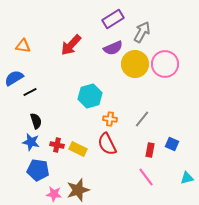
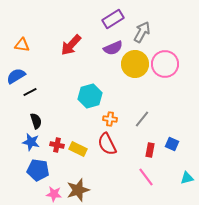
orange triangle: moved 1 px left, 1 px up
blue semicircle: moved 2 px right, 2 px up
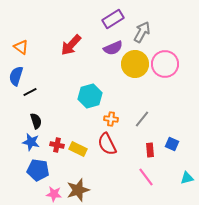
orange triangle: moved 1 px left, 2 px down; rotated 28 degrees clockwise
blue semicircle: rotated 42 degrees counterclockwise
orange cross: moved 1 px right
red rectangle: rotated 16 degrees counterclockwise
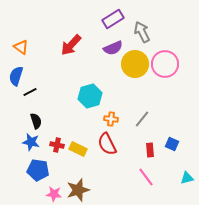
gray arrow: rotated 55 degrees counterclockwise
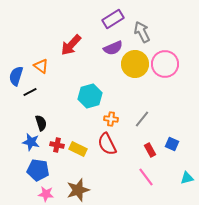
orange triangle: moved 20 px right, 19 px down
black semicircle: moved 5 px right, 2 px down
red rectangle: rotated 24 degrees counterclockwise
pink star: moved 8 px left
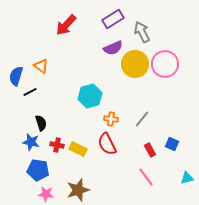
red arrow: moved 5 px left, 20 px up
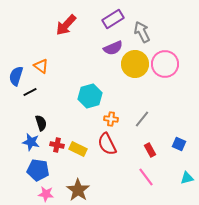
blue square: moved 7 px right
brown star: rotated 20 degrees counterclockwise
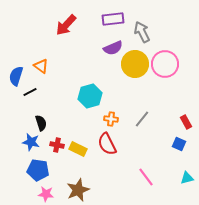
purple rectangle: rotated 25 degrees clockwise
red rectangle: moved 36 px right, 28 px up
brown star: rotated 15 degrees clockwise
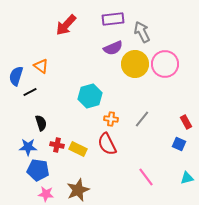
blue star: moved 3 px left, 5 px down; rotated 12 degrees counterclockwise
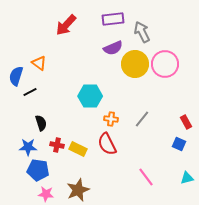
orange triangle: moved 2 px left, 3 px up
cyan hexagon: rotated 15 degrees clockwise
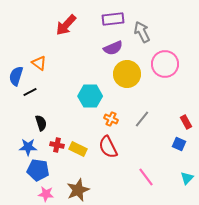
yellow circle: moved 8 px left, 10 px down
orange cross: rotated 16 degrees clockwise
red semicircle: moved 1 px right, 3 px down
cyan triangle: rotated 32 degrees counterclockwise
